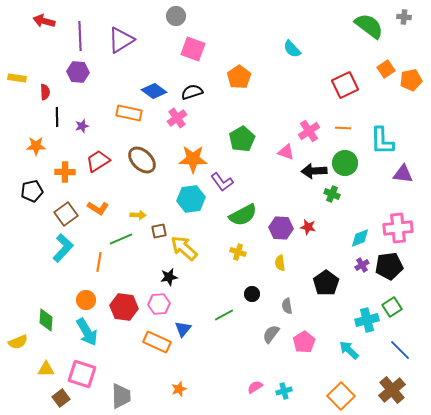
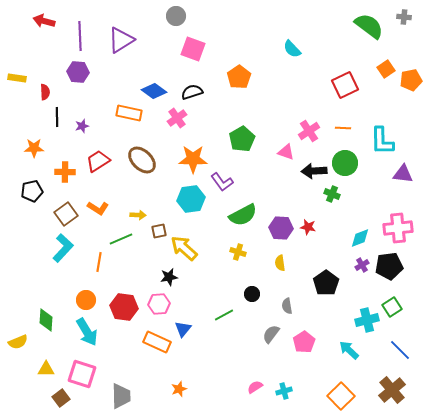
orange star at (36, 146): moved 2 px left, 2 px down
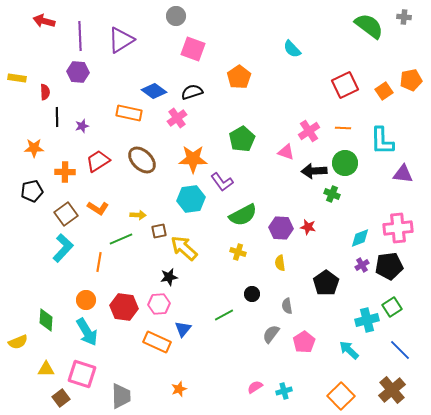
orange square at (386, 69): moved 2 px left, 22 px down
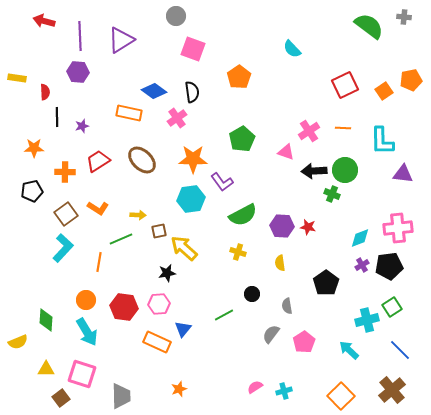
black semicircle at (192, 92): rotated 100 degrees clockwise
green circle at (345, 163): moved 7 px down
purple hexagon at (281, 228): moved 1 px right, 2 px up
black star at (169, 277): moved 2 px left, 4 px up
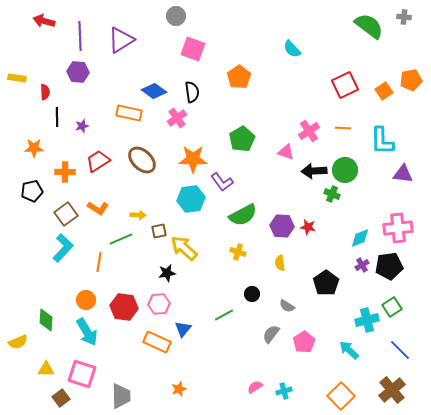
gray semicircle at (287, 306): rotated 49 degrees counterclockwise
